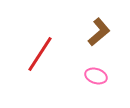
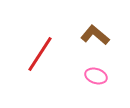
brown L-shape: moved 4 px left, 3 px down; rotated 100 degrees counterclockwise
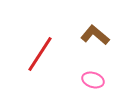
pink ellipse: moved 3 px left, 4 px down
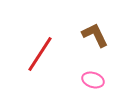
brown L-shape: rotated 24 degrees clockwise
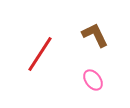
pink ellipse: rotated 35 degrees clockwise
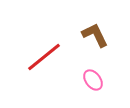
red line: moved 4 px right, 3 px down; rotated 18 degrees clockwise
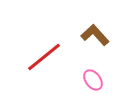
brown L-shape: rotated 16 degrees counterclockwise
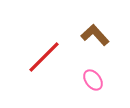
red line: rotated 6 degrees counterclockwise
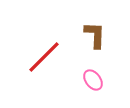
brown L-shape: rotated 44 degrees clockwise
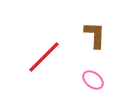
pink ellipse: rotated 15 degrees counterclockwise
